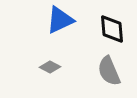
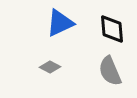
blue triangle: moved 3 px down
gray semicircle: moved 1 px right
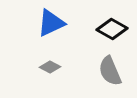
blue triangle: moved 9 px left
black diamond: rotated 56 degrees counterclockwise
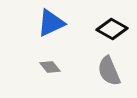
gray diamond: rotated 25 degrees clockwise
gray semicircle: moved 1 px left
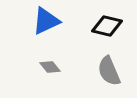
blue triangle: moved 5 px left, 2 px up
black diamond: moved 5 px left, 3 px up; rotated 16 degrees counterclockwise
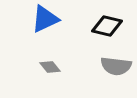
blue triangle: moved 1 px left, 2 px up
gray semicircle: moved 7 px right, 5 px up; rotated 60 degrees counterclockwise
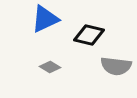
black diamond: moved 18 px left, 9 px down
gray diamond: rotated 20 degrees counterclockwise
